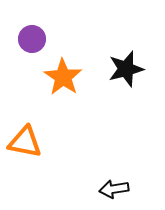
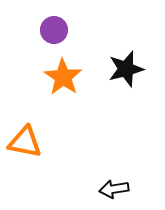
purple circle: moved 22 px right, 9 px up
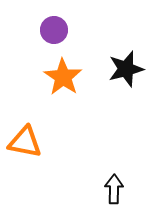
black arrow: rotated 100 degrees clockwise
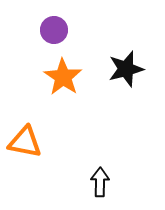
black arrow: moved 14 px left, 7 px up
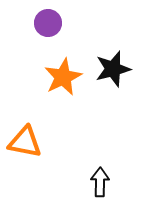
purple circle: moved 6 px left, 7 px up
black star: moved 13 px left
orange star: rotated 12 degrees clockwise
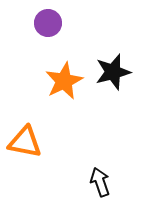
black star: moved 3 px down
orange star: moved 1 px right, 4 px down
black arrow: rotated 20 degrees counterclockwise
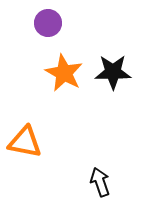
black star: rotated 15 degrees clockwise
orange star: moved 8 px up; rotated 18 degrees counterclockwise
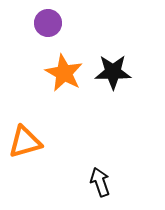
orange triangle: rotated 27 degrees counterclockwise
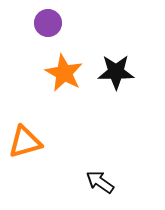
black star: moved 3 px right
black arrow: rotated 36 degrees counterclockwise
